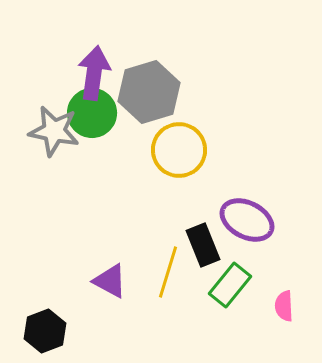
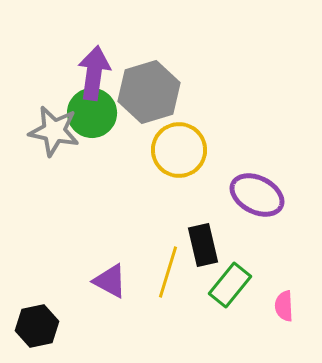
purple ellipse: moved 10 px right, 25 px up
black rectangle: rotated 9 degrees clockwise
black hexagon: moved 8 px left, 5 px up; rotated 9 degrees clockwise
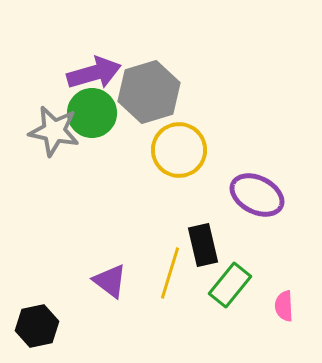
purple arrow: rotated 66 degrees clockwise
yellow line: moved 2 px right, 1 px down
purple triangle: rotated 9 degrees clockwise
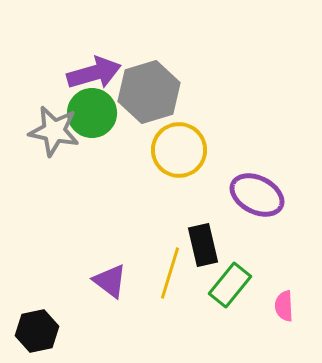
black hexagon: moved 5 px down
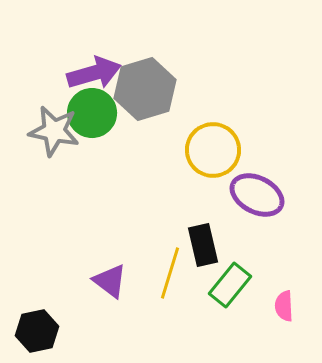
gray hexagon: moved 4 px left, 3 px up
yellow circle: moved 34 px right
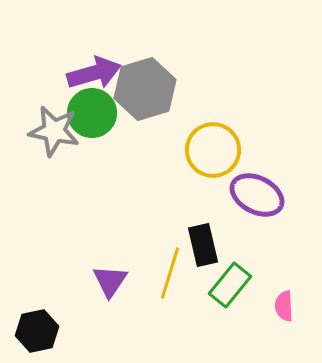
purple triangle: rotated 27 degrees clockwise
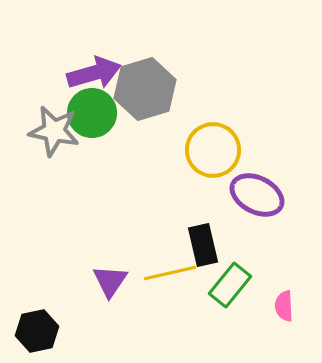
yellow line: rotated 60 degrees clockwise
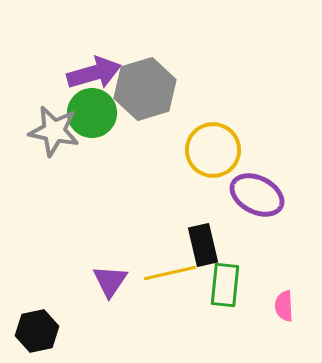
green rectangle: moved 5 px left; rotated 33 degrees counterclockwise
